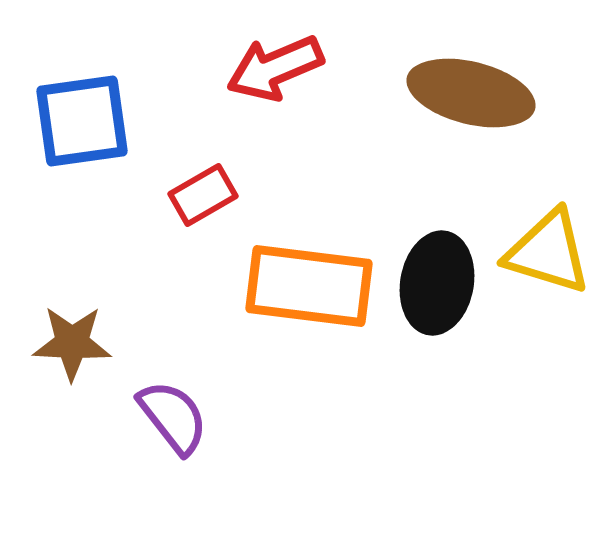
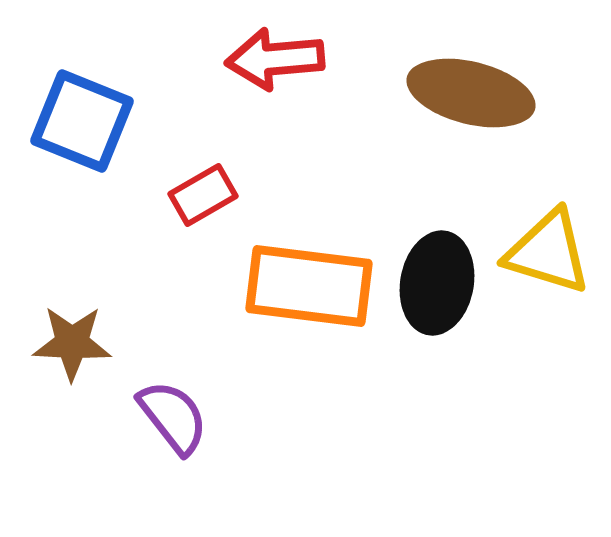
red arrow: moved 9 px up; rotated 18 degrees clockwise
blue square: rotated 30 degrees clockwise
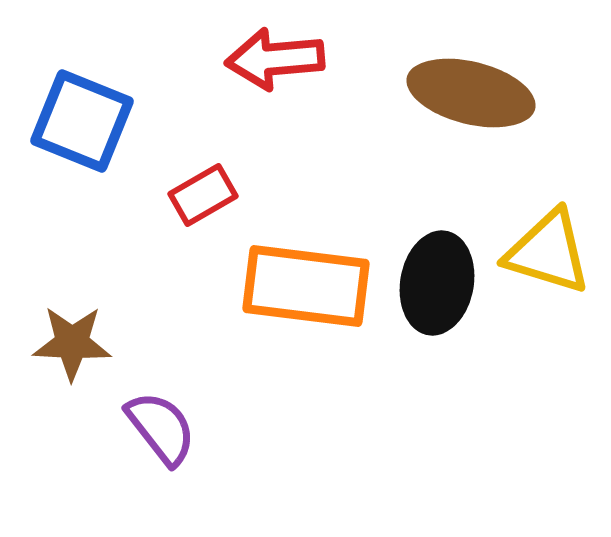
orange rectangle: moved 3 px left
purple semicircle: moved 12 px left, 11 px down
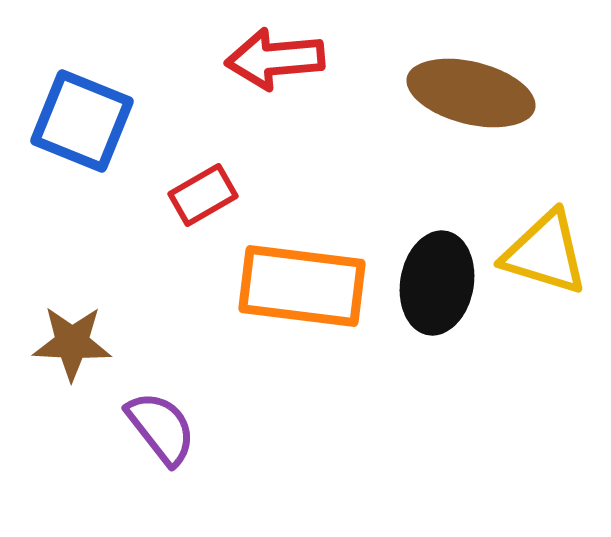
yellow triangle: moved 3 px left, 1 px down
orange rectangle: moved 4 px left
